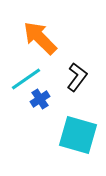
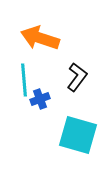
orange arrow: rotated 27 degrees counterclockwise
cyan line: moved 2 px left, 1 px down; rotated 60 degrees counterclockwise
blue cross: rotated 12 degrees clockwise
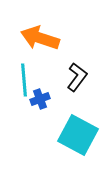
cyan square: rotated 12 degrees clockwise
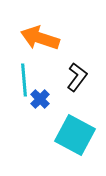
blue cross: rotated 24 degrees counterclockwise
cyan square: moved 3 px left
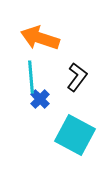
cyan line: moved 7 px right, 3 px up
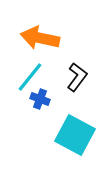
orange arrow: rotated 6 degrees counterclockwise
cyan line: moved 1 px left; rotated 44 degrees clockwise
blue cross: rotated 24 degrees counterclockwise
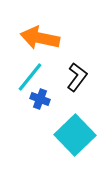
cyan square: rotated 18 degrees clockwise
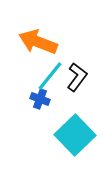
orange arrow: moved 2 px left, 4 px down; rotated 9 degrees clockwise
cyan line: moved 20 px right, 1 px up
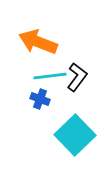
cyan line: rotated 44 degrees clockwise
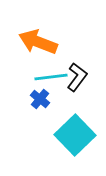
cyan line: moved 1 px right, 1 px down
blue cross: rotated 18 degrees clockwise
